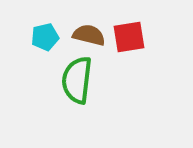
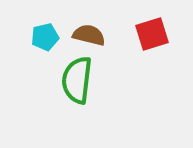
red square: moved 23 px right, 3 px up; rotated 8 degrees counterclockwise
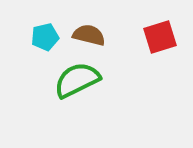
red square: moved 8 px right, 3 px down
green semicircle: rotated 57 degrees clockwise
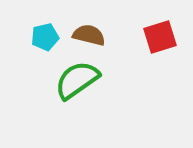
green semicircle: rotated 9 degrees counterclockwise
